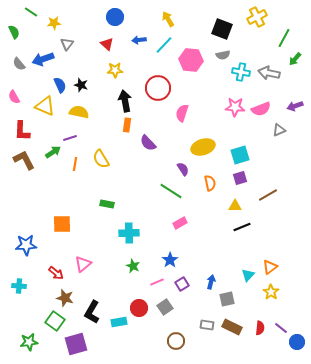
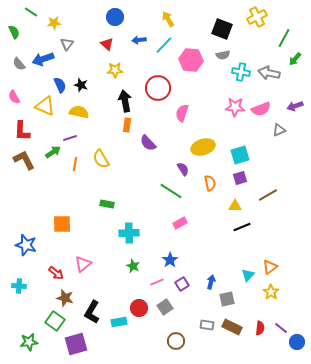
blue star at (26, 245): rotated 20 degrees clockwise
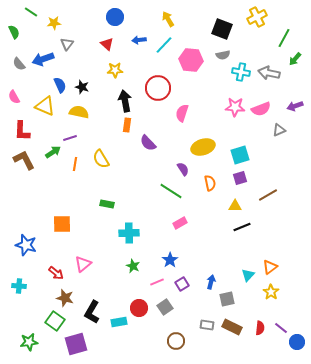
black star at (81, 85): moved 1 px right, 2 px down
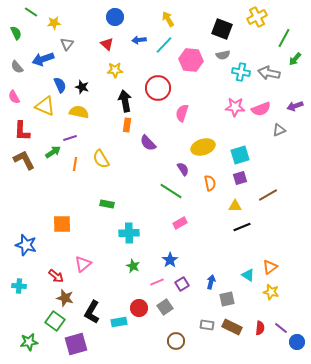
green semicircle at (14, 32): moved 2 px right, 1 px down
gray semicircle at (19, 64): moved 2 px left, 3 px down
red arrow at (56, 273): moved 3 px down
cyan triangle at (248, 275): rotated 40 degrees counterclockwise
yellow star at (271, 292): rotated 21 degrees counterclockwise
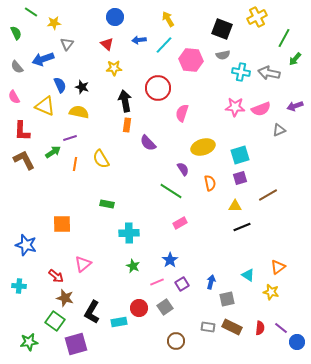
yellow star at (115, 70): moved 1 px left, 2 px up
orange triangle at (270, 267): moved 8 px right
gray rectangle at (207, 325): moved 1 px right, 2 px down
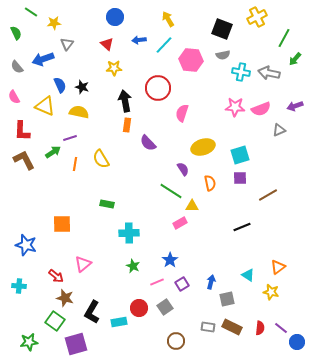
purple square at (240, 178): rotated 16 degrees clockwise
yellow triangle at (235, 206): moved 43 px left
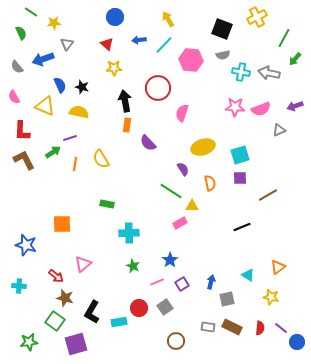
green semicircle at (16, 33): moved 5 px right
yellow star at (271, 292): moved 5 px down
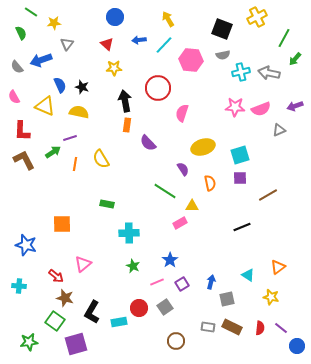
blue arrow at (43, 59): moved 2 px left, 1 px down
cyan cross at (241, 72): rotated 24 degrees counterclockwise
green line at (171, 191): moved 6 px left
blue circle at (297, 342): moved 4 px down
